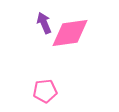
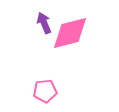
pink diamond: rotated 6 degrees counterclockwise
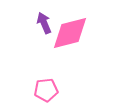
pink pentagon: moved 1 px right, 1 px up
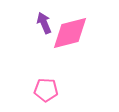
pink pentagon: rotated 10 degrees clockwise
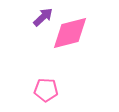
purple arrow: moved 1 px left, 6 px up; rotated 70 degrees clockwise
